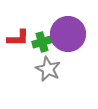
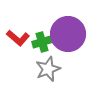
red L-shape: rotated 40 degrees clockwise
gray star: rotated 25 degrees clockwise
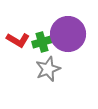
red L-shape: moved 2 px down; rotated 10 degrees counterclockwise
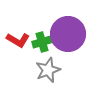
gray star: moved 1 px down
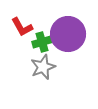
red L-shape: moved 4 px right, 13 px up; rotated 30 degrees clockwise
gray star: moved 5 px left, 3 px up
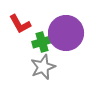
red L-shape: moved 2 px left, 3 px up
purple circle: moved 2 px left, 1 px up
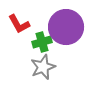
red L-shape: moved 1 px left
purple circle: moved 6 px up
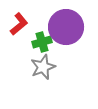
red L-shape: rotated 100 degrees counterclockwise
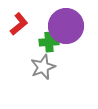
purple circle: moved 1 px up
green cross: moved 7 px right; rotated 12 degrees clockwise
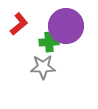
gray star: rotated 20 degrees clockwise
